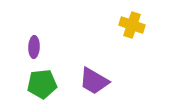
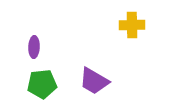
yellow cross: rotated 20 degrees counterclockwise
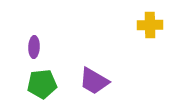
yellow cross: moved 18 px right
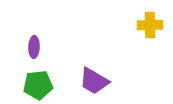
green pentagon: moved 4 px left, 1 px down
